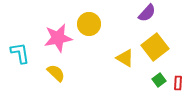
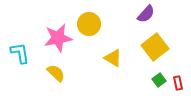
purple semicircle: moved 1 px left, 1 px down
yellow triangle: moved 12 px left
red rectangle: rotated 16 degrees counterclockwise
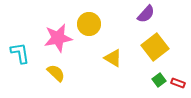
red rectangle: rotated 56 degrees counterclockwise
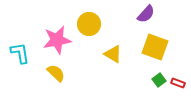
pink star: moved 1 px left, 2 px down
yellow square: rotated 32 degrees counterclockwise
yellow triangle: moved 4 px up
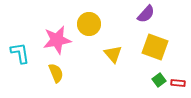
yellow triangle: rotated 18 degrees clockwise
yellow semicircle: rotated 24 degrees clockwise
red rectangle: rotated 16 degrees counterclockwise
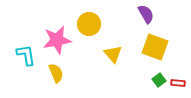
purple semicircle: rotated 72 degrees counterclockwise
cyan L-shape: moved 6 px right, 2 px down
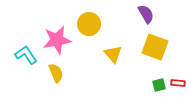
cyan L-shape: rotated 25 degrees counterclockwise
green square: moved 5 px down; rotated 24 degrees clockwise
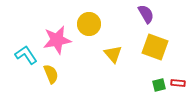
yellow semicircle: moved 5 px left, 1 px down
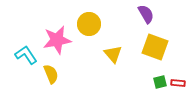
green square: moved 1 px right, 3 px up
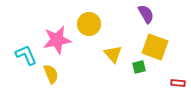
cyan L-shape: rotated 10 degrees clockwise
green square: moved 21 px left, 15 px up
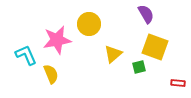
yellow triangle: rotated 30 degrees clockwise
